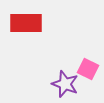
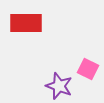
purple star: moved 6 px left, 2 px down
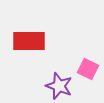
red rectangle: moved 3 px right, 18 px down
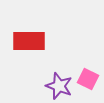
pink square: moved 10 px down
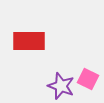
purple star: moved 2 px right
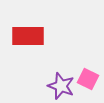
red rectangle: moved 1 px left, 5 px up
